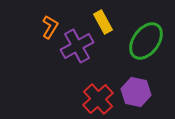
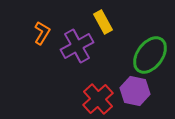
orange L-shape: moved 8 px left, 6 px down
green ellipse: moved 4 px right, 14 px down
purple hexagon: moved 1 px left, 1 px up
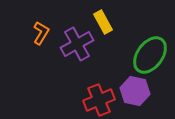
orange L-shape: moved 1 px left
purple cross: moved 2 px up
red cross: moved 1 px right, 1 px down; rotated 20 degrees clockwise
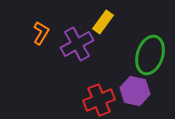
yellow rectangle: rotated 65 degrees clockwise
green ellipse: rotated 18 degrees counterclockwise
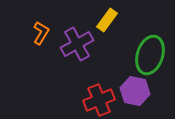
yellow rectangle: moved 4 px right, 2 px up
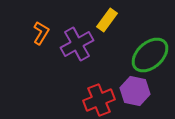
green ellipse: rotated 30 degrees clockwise
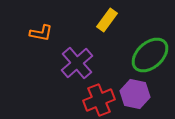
orange L-shape: rotated 70 degrees clockwise
purple cross: moved 19 px down; rotated 12 degrees counterclockwise
purple hexagon: moved 3 px down
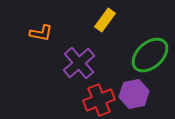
yellow rectangle: moved 2 px left
purple cross: moved 2 px right
purple hexagon: moved 1 px left; rotated 24 degrees counterclockwise
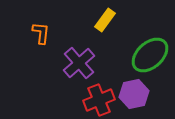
orange L-shape: rotated 95 degrees counterclockwise
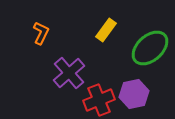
yellow rectangle: moved 1 px right, 10 px down
orange L-shape: rotated 20 degrees clockwise
green ellipse: moved 7 px up
purple cross: moved 10 px left, 10 px down
